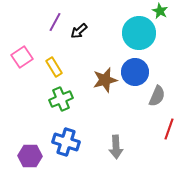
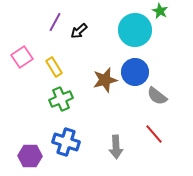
cyan circle: moved 4 px left, 3 px up
gray semicircle: rotated 105 degrees clockwise
red line: moved 15 px left, 5 px down; rotated 60 degrees counterclockwise
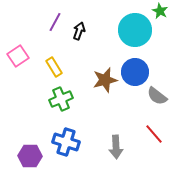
black arrow: rotated 150 degrees clockwise
pink square: moved 4 px left, 1 px up
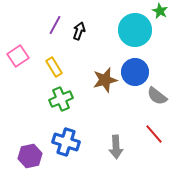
purple line: moved 3 px down
purple hexagon: rotated 15 degrees counterclockwise
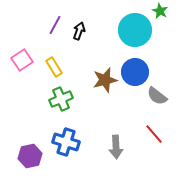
pink square: moved 4 px right, 4 px down
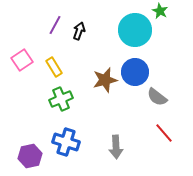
gray semicircle: moved 1 px down
red line: moved 10 px right, 1 px up
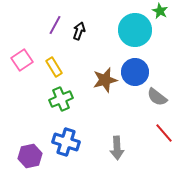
gray arrow: moved 1 px right, 1 px down
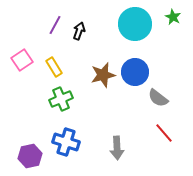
green star: moved 13 px right, 6 px down
cyan circle: moved 6 px up
brown star: moved 2 px left, 5 px up
gray semicircle: moved 1 px right, 1 px down
